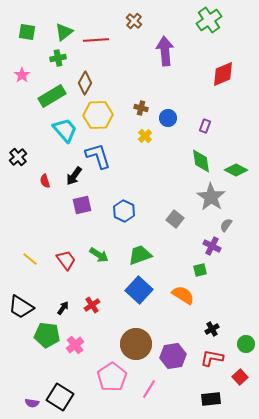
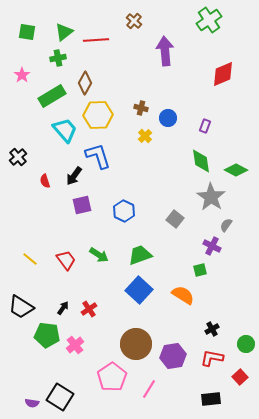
red cross at (92, 305): moved 3 px left, 4 px down
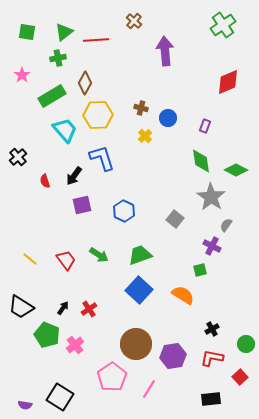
green cross at (209, 20): moved 14 px right, 5 px down
red diamond at (223, 74): moved 5 px right, 8 px down
blue L-shape at (98, 156): moved 4 px right, 2 px down
green pentagon at (47, 335): rotated 15 degrees clockwise
purple semicircle at (32, 403): moved 7 px left, 2 px down
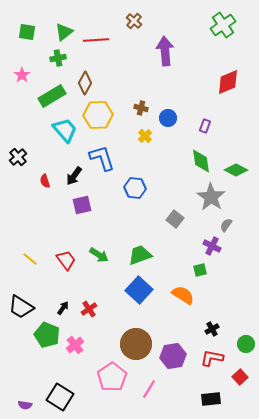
blue hexagon at (124, 211): moved 11 px right, 23 px up; rotated 20 degrees counterclockwise
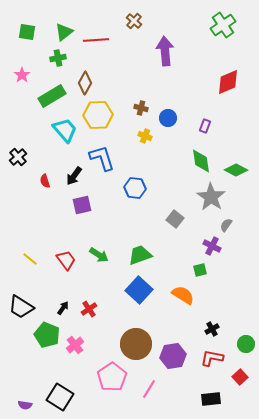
yellow cross at (145, 136): rotated 24 degrees counterclockwise
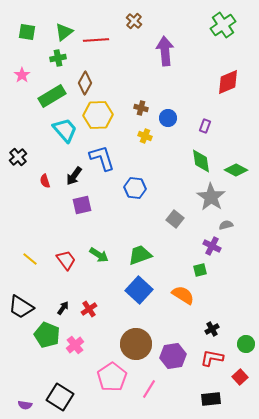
gray semicircle at (226, 225): rotated 40 degrees clockwise
